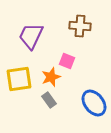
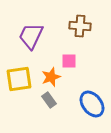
pink square: moved 2 px right; rotated 21 degrees counterclockwise
blue ellipse: moved 2 px left, 1 px down
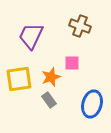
brown cross: rotated 15 degrees clockwise
pink square: moved 3 px right, 2 px down
blue ellipse: rotated 52 degrees clockwise
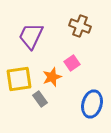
pink square: rotated 35 degrees counterclockwise
orange star: moved 1 px right
gray rectangle: moved 9 px left, 1 px up
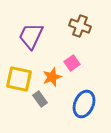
yellow square: rotated 20 degrees clockwise
blue ellipse: moved 8 px left; rotated 8 degrees clockwise
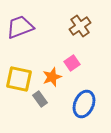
brown cross: rotated 35 degrees clockwise
purple trapezoid: moved 11 px left, 9 px up; rotated 44 degrees clockwise
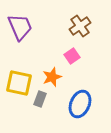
purple trapezoid: rotated 88 degrees clockwise
pink square: moved 7 px up
yellow square: moved 4 px down
gray rectangle: rotated 56 degrees clockwise
blue ellipse: moved 4 px left
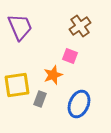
pink square: moved 2 px left; rotated 35 degrees counterclockwise
orange star: moved 1 px right, 2 px up
yellow square: moved 2 px left, 2 px down; rotated 20 degrees counterclockwise
blue ellipse: moved 1 px left
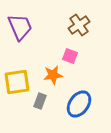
brown cross: moved 1 px left, 1 px up
orange star: rotated 12 degrees clockwise
yellow square: moved 3 px up
gray rectangle: moved 2 px down
blue ellipse: rotated 12 degrees clockwise
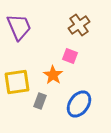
purple trapezoid: moved 1 px left
orange star: rotated 30 degrees counterclockwise
